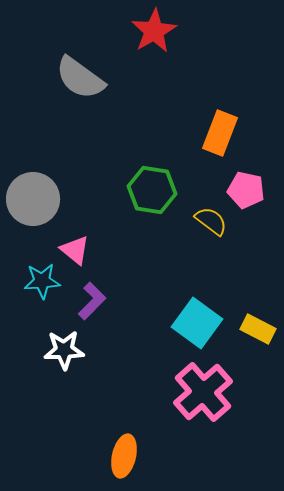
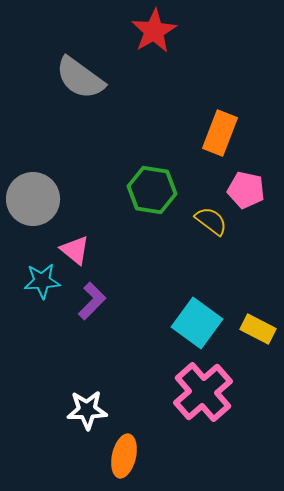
white star: moved 23 px right, 60 px down
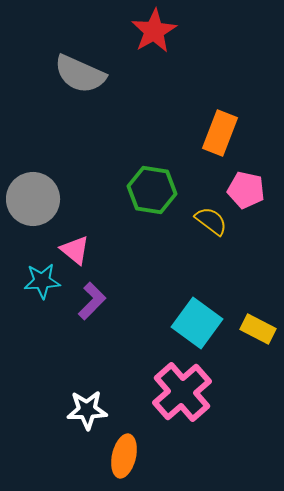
gray semicircle: moved 4 px up; rotated 12 degrees counterclockwise
pink cross: moved 21 px left
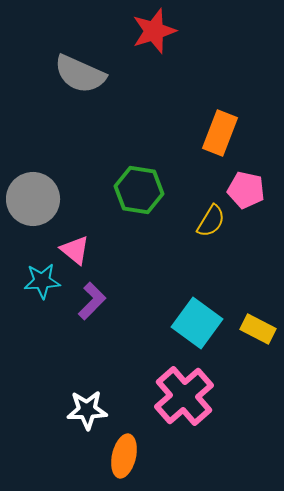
red star: rotated 12 degrees clockwise
green hexagon: moved 13 px left
yellow semicircle: rotated 84 degrees clockwise
pink cross: moved 2 px right, 4 px down
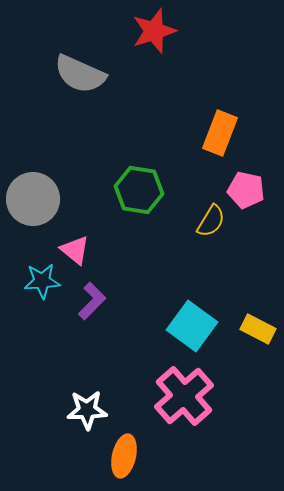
cyan square: moved 5 px left, 3 px down
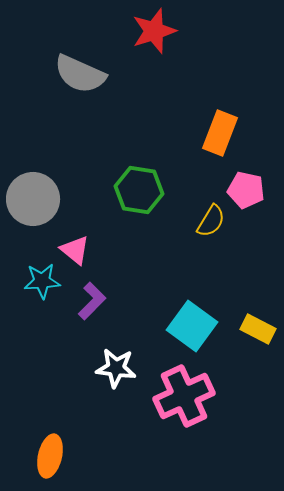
pink cross: rotated 16 degrees clockwise
white star: moved 29 px right, 42 px up; rotated 9 degrees clockwise
orange ellipse: moved 74 px left
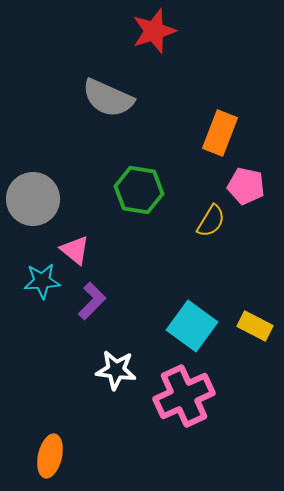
gray semicircle: moved 28 px right, 24 px down
pink pentagon: moved 4 px up
yellow rectangle: moved 3 px left, 3 px up
white star: moved 2 px down
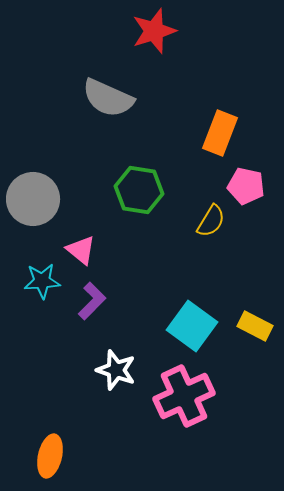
pink triangle: moved 6 px right
white star: rotated 12 degrees clockwise
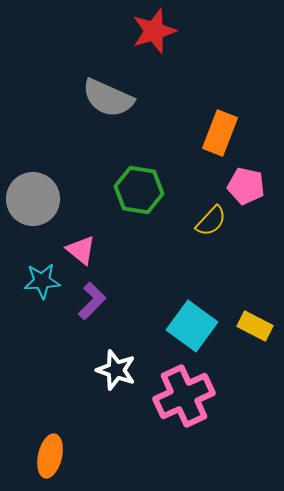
yellow semicircle: rotated 12 degrees clockwise
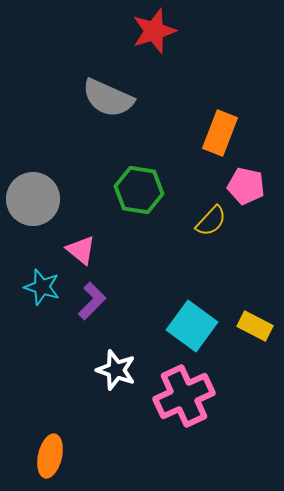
cyan star: moved 6 px down; rotated 21 degrees clockwise
